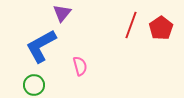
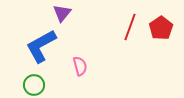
red line: moved 1 px left, 2 px down
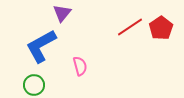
red line: rotated 36 degrees clockwise
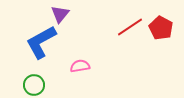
purple triangle: moved 2 px left, 1 px down
red pentagon: rotated 10 degrees counterclockwise
blue L-shape: moved 4 px up
pink semicircle: rotated 84 degrees counterclockwise
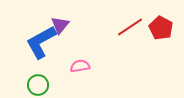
purple triangle: moved 11 px down
green circle: moved 4 px right
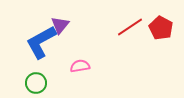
green circle: moved 2 px left, 2 px up
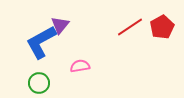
red pentagon: moved 1 px right, 1 px up; rotated 15 degrees clockwise
green circle: moved 3 px right
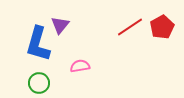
blue L-shape: moved 3 px left, 2 px down; rotated 45 degrees counterclockwise
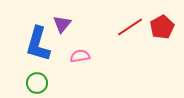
purple triangle: moved 2 px right, 1 px up
pink semicircle: moved 10 px up
green circle: moved 2 px left
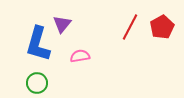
red line: rotated 28 degrees counterclockwise
